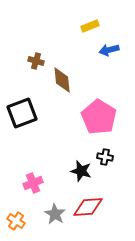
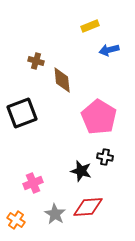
orange cross: moved 1 px up
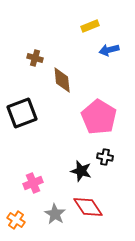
brown cross: moved 1 px left, 3 px up
red diamond: rotated 60 degrees clockwise
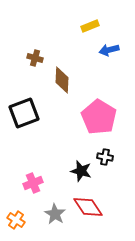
brown diamond: rotated 8 degrees clockwise
black square: moved 2 px right
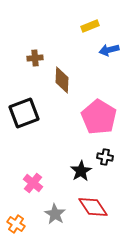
brown cross: rotated 21 degrees counterclockwise
black star: rotated 25 degrees clockwise
pink cross: rotated 30 degrees counterclockwise
red diamond: moved 5 px right
orange cross: moved 4 px down
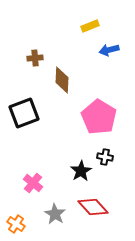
red diamond: rotated 8 degrees counterclockwise
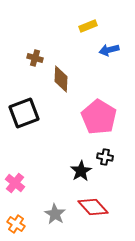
yellow rectangle: moved 2 px left
brown cross: rotated 21 degrees clockwise
brown diamond: moved 1 px left, 1 px up
pink cross: moved 18 px left
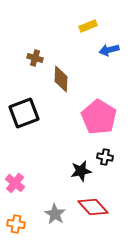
black star: rotated 20 degrees clockwise
orange cross: rotated 24 degrees counterclockwise
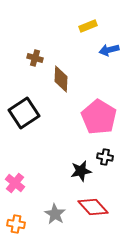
black square: rotated 12 degrees counterclockwise
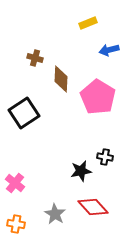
yellow rectangle: moved 3 px up
pink pentagon: moved 1 px left, 20 px up
